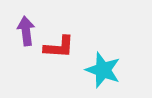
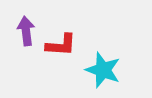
red L-shape: moved 2 px right, 2 px up
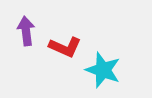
red L-shape: moved 4 px right, 2 px down; rotated 20 degrees clockwise
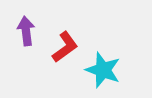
red L-shape: rotated 60 degrees counterclockwise
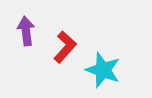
red L-shape: rotated 12 degrees counterclockwise
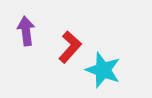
red L-shape: moved 5 px right
